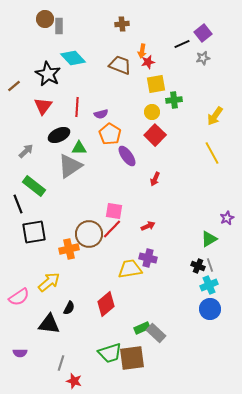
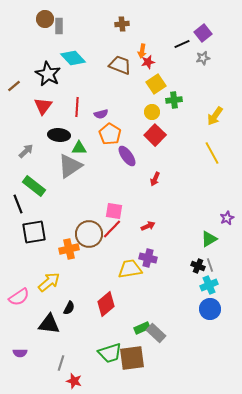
yellow square at (156, 84): rotated 24 degrees counterclockwise
black ellipse at (59, 135): rotated 30 degrees clockwise
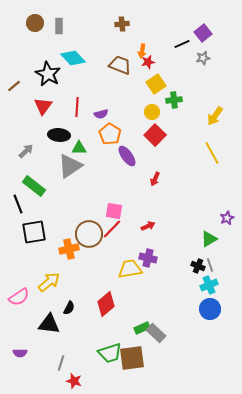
brown circle at (45, 19): moved 10 px left, 4 px down
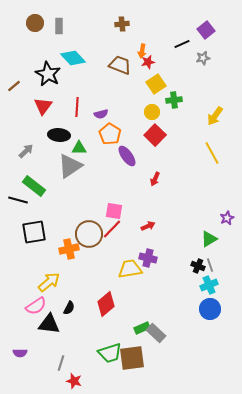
purple square at (203, 33): moved 3 px right, 3 px up
black line at (18, 204): moved 4 px up; rotated 54 degrees counterclockwise
pink semicircle at (19, 297): moved 17 px right, 9 px down
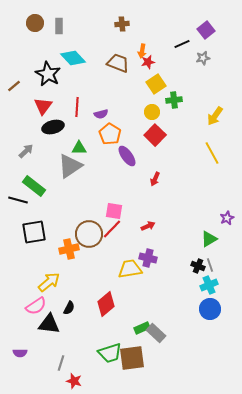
brown trapezoid at (120, 65): moved 2 px left, 2 px up
black ellipse at (59, 135): moved 6 px left, 8 px up; rotated 20 degrees counterclockwise
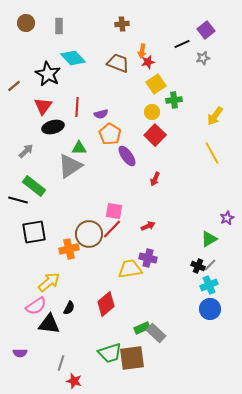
brown circle at (35, 23): moved 9 px left
gray line at (210, 265): rotated 64 degrees clockwise
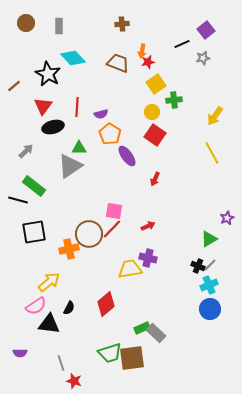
red square at (155, 135): rotated 10 degrees counterclockwise
gray line at (61, 363): rotated 35 degrees counterclockwise
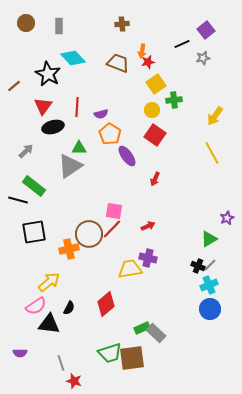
yellow circle at (152, 112): moved 2 px up
